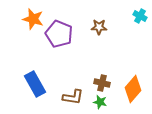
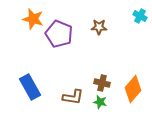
blue rectangle: moved 5 px left, 3 px down
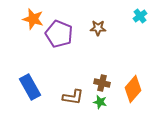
cyan cross: rotated 24 degrees clockwise
brown star: moved 1 px left, 1 px down
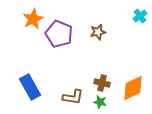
orange star: rotated 30 degrees clockwise
brown star: moved 4 px down; rotated 14 degrees counterclockwise
orange diamond: moved 1 px up; rotated 24 degrees clockwise
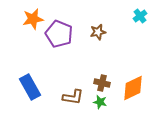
orange star: rotated 15 degrees clockwise
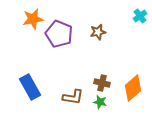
orange diamond: rotated 16 degrees counterclockwise
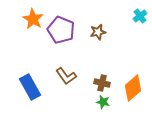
orange star: rotated 30 degrees counterclockwise
purple pentagon: moved 2 px right, 4 px up
brown L-shape: moved 7 px left, 21 px up; rotated 45 degrees clockwise
green star: moved 3 px right
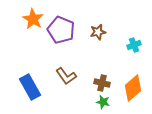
cyan cross: moved 6 px left, 29 px down; rotated 16 degrees clockwise
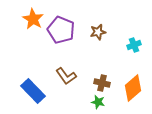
blue rectangle: moved 3 px right, 4 px down; rotated 15 degrees counterclockwise
green star: moved 5 px left
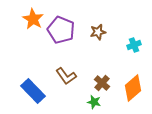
brown cross: rotated 28 degrees clockwise
green star: moved 4 px left
